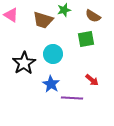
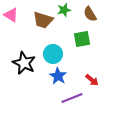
brown semicircle: moved 3 px left, 2 px up; rotated 28 degrees clockwise
green square: moved 4 px left
black star: rotated 15 degrees counterclockwise
blue star: moved 7 px right, 8 px up
purple line: rotated 25 degrees counterclockwise
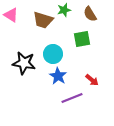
black star: rotated 15 degrees counterclockwise
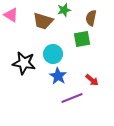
brown semicircle: moved 1 px right, 4 px down; rotated 42 degrees clockwise
brown trapezoid: moved 1 px down
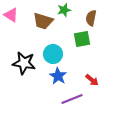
purple line: moved 1 px down
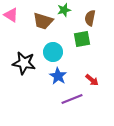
brown semicircle: moved 1 px left
cyan circle: moved 2 px up
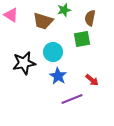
black star: rotated 20 degrees counterclockwise
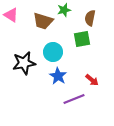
purple line: moved 2 px right
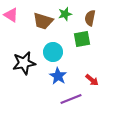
green star: moved 1 px right, 4 px down
purple line: moved 3 px left
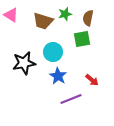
brown semicircle: moved 2 px left
